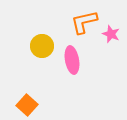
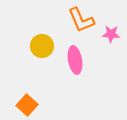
orange L-shape: moved 3 px left, 2 px up; rotated 100 degrees counterclockwise
pink star: rotated 18 degrees counterclockwise
pink ellipse: moved 3 px right
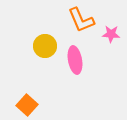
yellow circle: moved 3 px right
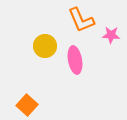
pink star: moved 1 px down
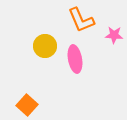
pink star: moved 3 px right
pink ellipse: moved 1 px up
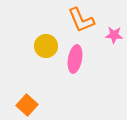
yellow circle: moved 1 px right
pink ellipse: rotated 20 degrees clockwise
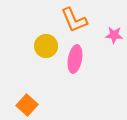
orange L-shape: moved 7 px left
